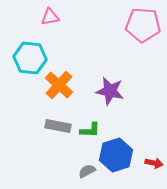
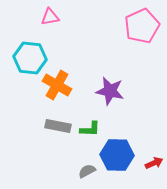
pink pentagon: moved 1 px left, 1 px down; rotated 28 degrees counterclockwise
orange cross: moved 2 px left; rotated 12 degrees counterclockwise
green L-shape: moved 1 px up
blue hexagon: moved 1 px right; rotated 20 degrees clockwise
red arrow: rotated 36 degrees counterclockwise
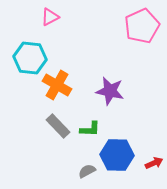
pink triangle: rotated 18 degrees counterclockwise
gray rectangle: rotated 35 degrees clockwise
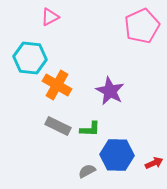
purple star: rotated 16 degrees clockwise
gray rectangle: rotated 20 degrees counterclockwise
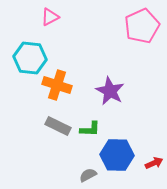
orange cross: rotated 12 degrees counterclockwise
gray semicircle: moved 1 px right, 4 px down
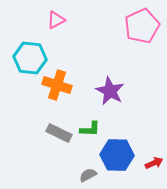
pink triangle: moved 6 px right, 3 px down
gray rectangle: moved 1 px right, 7 px down
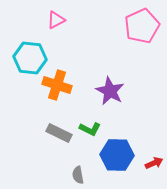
green L-shape: rotated 25 degrees clockwise
gray semicircle: moved 10 px left; rotated 72 degrees counterclockwise
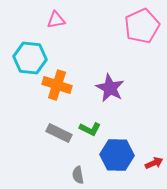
pink triangle: rotated 18 degrees clockwise
purple star: moved 3 px up
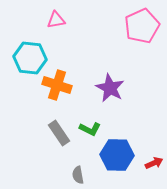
gray rectangle: rotated 30 degrees clockwise
